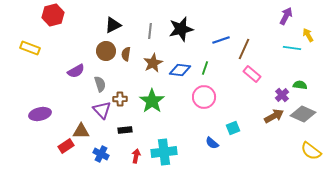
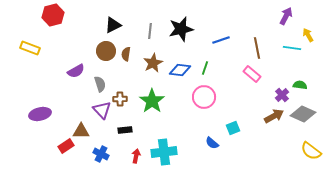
brown line: moved 13 px right, 1 px up; rotated 35 degrees counterclockwise
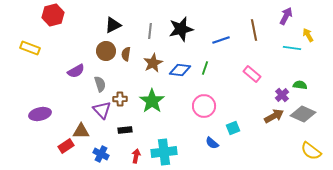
brown line: moved 3 px left, 18 px up
pink circle: moved 9 px down
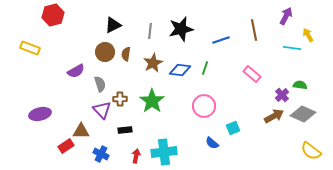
brown circle: moved 1 px left, 1 px down
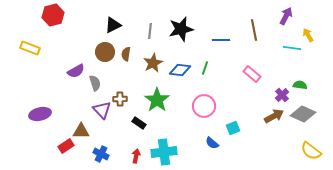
blue line: rotated 18 degrees clockwise
gray semicircle: moved 5 px left, 1 px up
green star: moved 5 px right, 1 px up
black rectangle: moved 14 px right, 7 px up; rotated 40 degrees clockwise
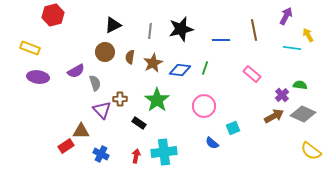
brown semicircle: moved 4 px right, 3 px down
purple ellipse: moved 2 px left, 37 px up; rotated 20 degrees clockwise
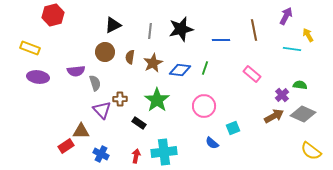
cyan line: moved 1 px down
purple semicircle: rotated 24 degrees clockwise
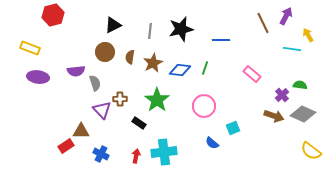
brown line: moved 9 px right, 7 px up; rotated 15 degrees counterclockwise
brown arrow: rotated 48 degrees clockwise
